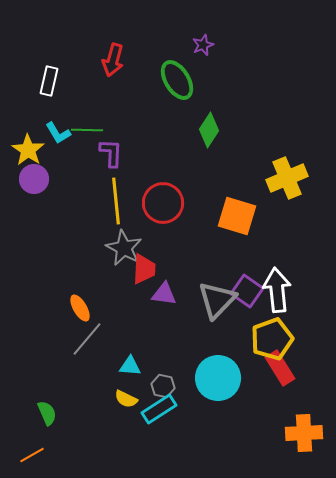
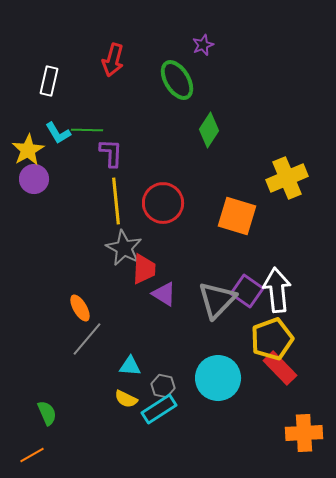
yellow star: rotated 8 degrees clockwise
purple triangle: rotated 24 degrees clockwise
red rectangle: rotated 12 degrees counterclockwise
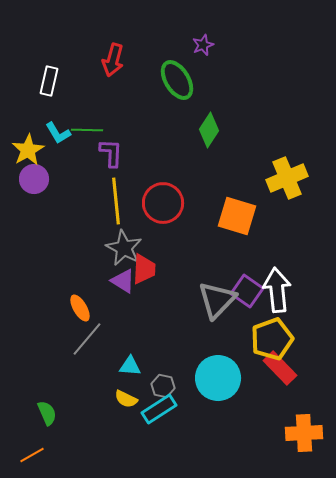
purple triangle: moved 41 px left, 13 px up
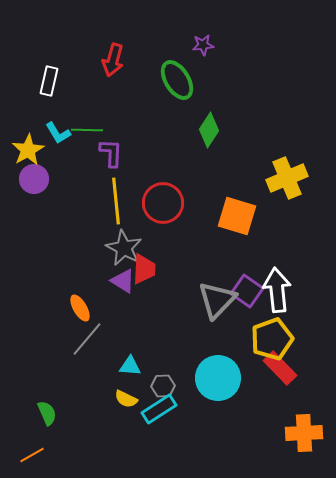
purple star: rotated 15 degrees clockwise
gray hexagon: rotated 15 degrees counterclockwise
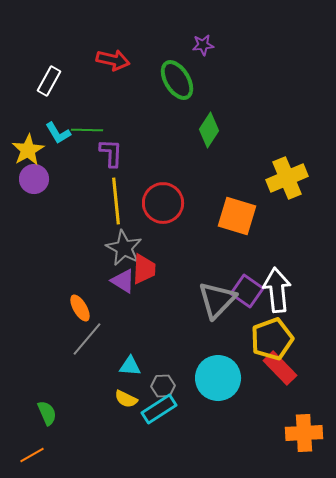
red arrow: rotated 92 degrees counterclockwise
white rectangle: rotated 16 degrees clockwise
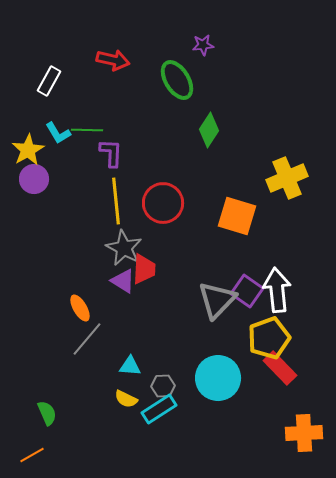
yellow pentagon: moved 3 px left, 1 px up
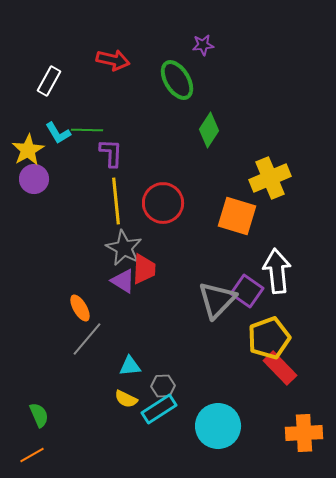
yellow cross: moved 17 px left
white arrow: moved 19 px up
cyan triangle: rotated 10 degrees counterclockwise
cyan circle: moved 48 px down
green semicircle: moved 8 px left, 2 px down
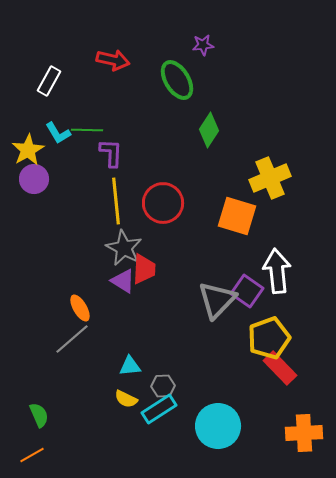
gray line: moved 15 px left; rotated 9 degrees clockwise
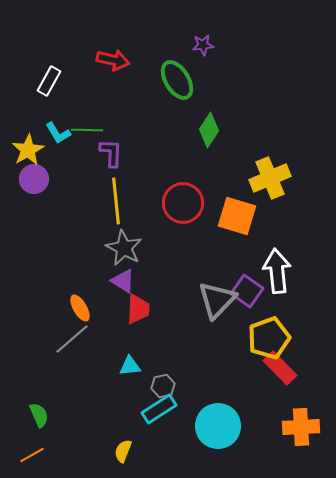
red circle: moved 20 px right
red trapezoid: moved 6 px left, 40 px down
gray hexagon: rotated 10 degrees counterclockwise
yellow semicircle: moved 3 px left, 52 px down; rotated 85 degrees clockwise
orange cross: moved 3 px left, 6 px up
